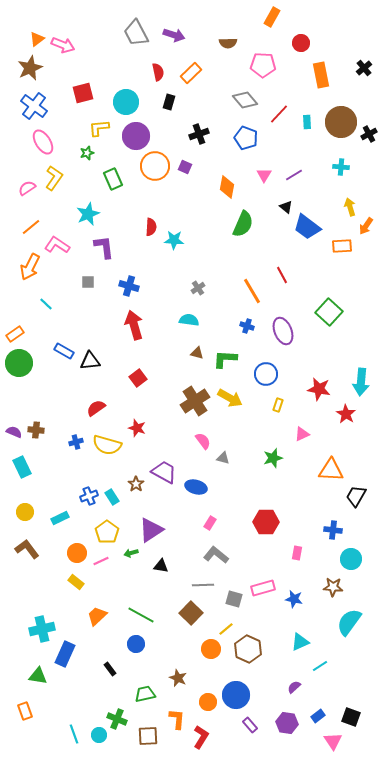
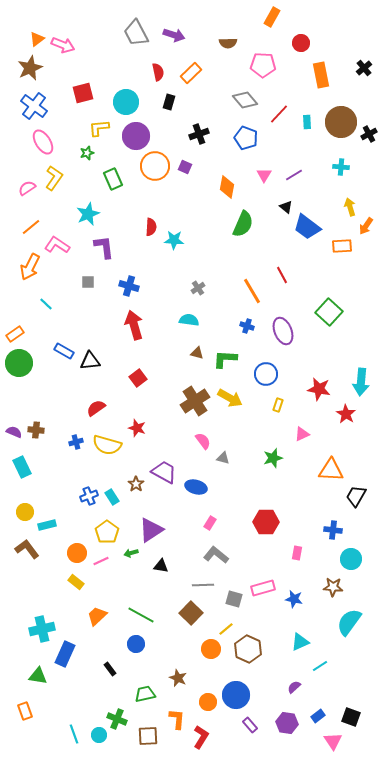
cyan rectangle at (60, 518): moved 13 px left, 7 px down; rotated 12 degrees clockwise
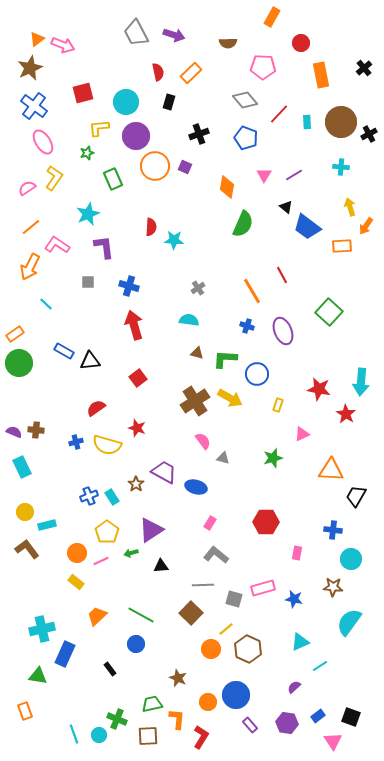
pink pentagon at (263, 65): moved 2 px down
blue circle at (266, 374): moved 9 px left
black triangle at (161, 566): rotated 14 degrees counterclockwise
green trapezoid at (145, 694): moved 7 px right, 10 px down
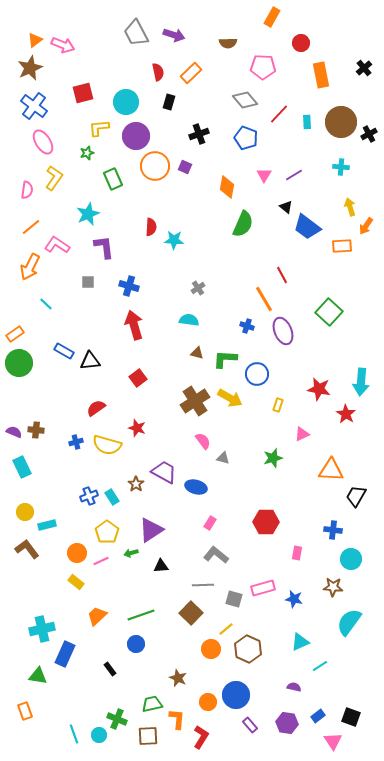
orange triangle at (37, 39): moved 2 px left, 1 px down
pink semicircle at (27, 188): moved 2 px down; rotated 132 degrees clockwise
orange line at (252, 291): moved 12 px right, 8 px down
green line at (141, 615): rotated 48 degrees counterclockwise
purple semicircle at (294, 687): rotated 56 degrees clockwise
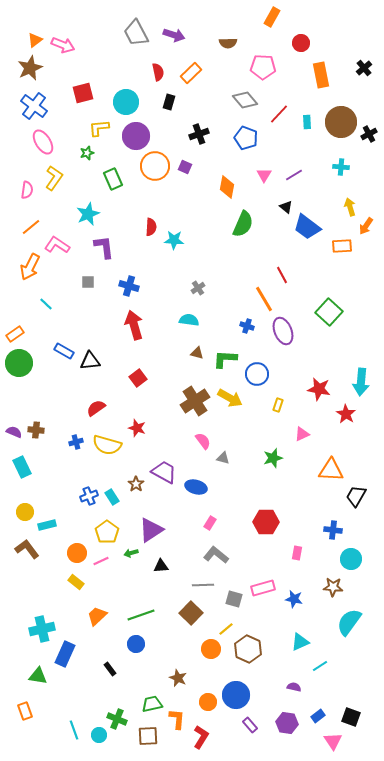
cyan line at (74, 734): moved 4 px up
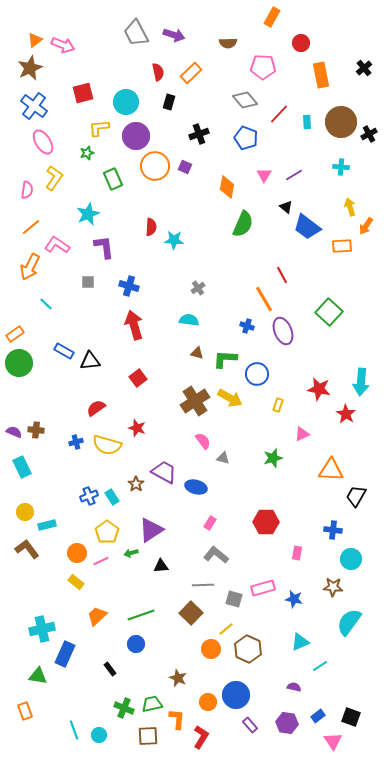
green cross at (117, 719): moved 7 px right, 11 px up
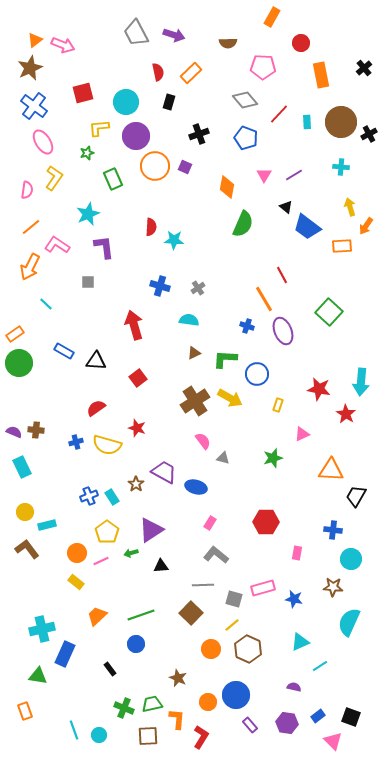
blue cross at (129, 286): moved 31 px right
brown triangle at (197, 353): moved 3 px left; rotated 40 degrees counterclockwise
black triangle at (90, 361): moved 6 px right; rotated 10 degrees clockwise
cyan semicircle at (349, 622): rotated 12 degrees counterclockwise
yellow line at (226, 629): moved 6 px right, 4 px up
pink triangle at (333, 741): rotated 12 degrees counterclockwise
